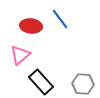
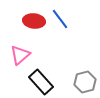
red ellipse: moved 3 px right, 5 px up
gray hexagon: moved 2 px right, 2 px up; rotated 20 degrees counterclockwise
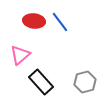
blue line: moved 3 px down
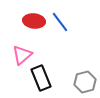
pink triangle: moved 2 px right
black rectangle: moved 4 px up; rotated 20 degrees clockwise
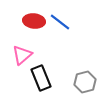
blue line: rotated 15 degrees counterclockwise
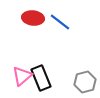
red ellipse: moved 1 px left, 3 px up
pink triangle: moved 21 px down
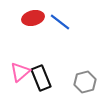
red ellipse: rotated 20 degrees counterclockwise
pink triangle: moved 2 px left, 4 px up
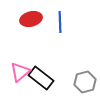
red ellipse: moved 2 px left, 1 px down
blue line: rotated 50 degrees clockwise
black rectangle: rotated 30 degrees counterclockwise
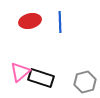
red ellipse: moved 1 px left, 2 px down
black rectangle: rotated 20 degrees counterclockwise
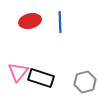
pink triangle: moved 2 px left; rotated 10 degrees counterclockwise
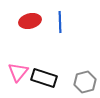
black rectangle: moved 3 px right
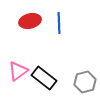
blue line: moved 1 px left, 1 px down
pink triangle: moved 1 px up; rotated 15 degrees clockwise
black rectangle: rotated 20 degrees clockwise
